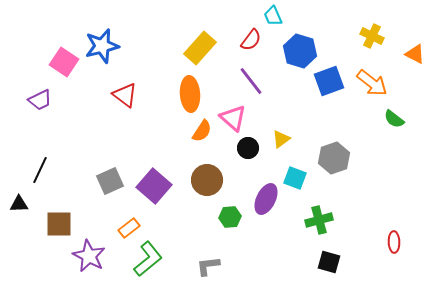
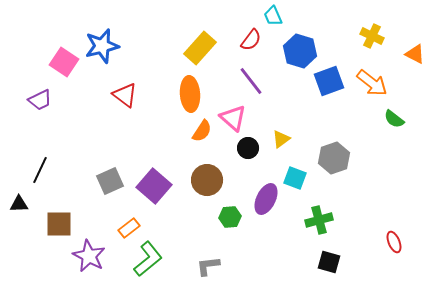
red ellipse: rotated 20 degrees counterclockwise
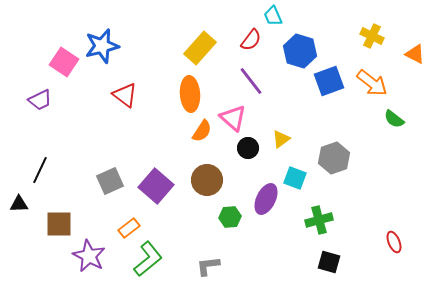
purple square: moved 2 px right
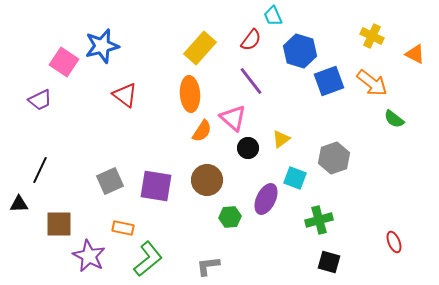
purple square: rotated 32 degrees counterclockwise
orange rectangle: moved 6 px left; rotated 50 degrees clockwise
